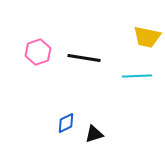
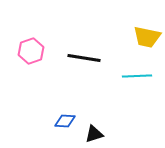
pink hexagon: moved 7 px left, 1 px up
blue diamond: moved 1 px left, 2 px up; rotated 30 degrees clockwise
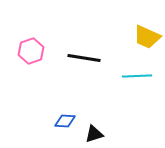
yellow trapezoid: rotated 12 degrees clockwise
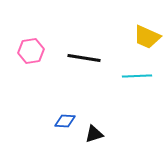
pink hexagon: rotated 10 degrees clockwise
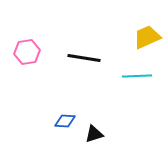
yellow trapezoid: rotated 132 degrees clockwise
pink hexagon: moved 4 px left, 1 px down
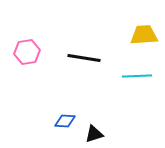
yellow trapezoid: moved 3 px left, 2 px up; rotated 20 degrees clockwise
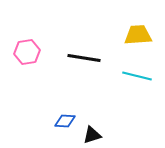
yellow trapezoid: moved 6 px left
cyan line: rotated 16 degrees clockwise
black triangle: moved 2 px left, 1 px down
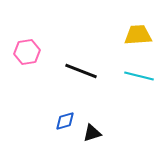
black line: moved 3 px left, 13 px down; rotated 12 degrees clockwise
cyan line: moved 2 px right
blue diamond: rotated 20 degrees counterclockwise
black triangle: moved 2 px up
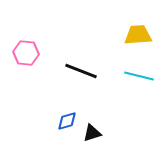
pink hexagon: moved 1 px left, 1 px down; rotated 15 degrees clockwise
blue diamond: moved 2 px right
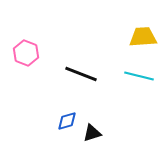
yellow trapezoid: moved 5 px right, 2 px down
pink hexagon: rotated 15 degrees clockwise
black line: moved 3 px down
